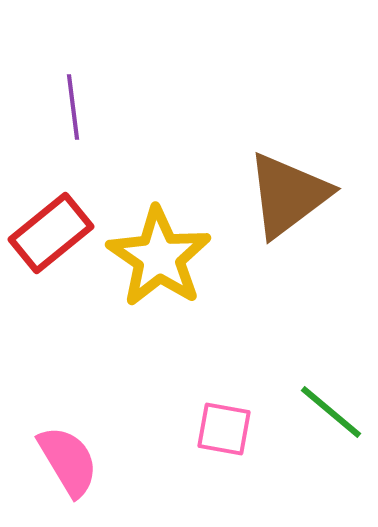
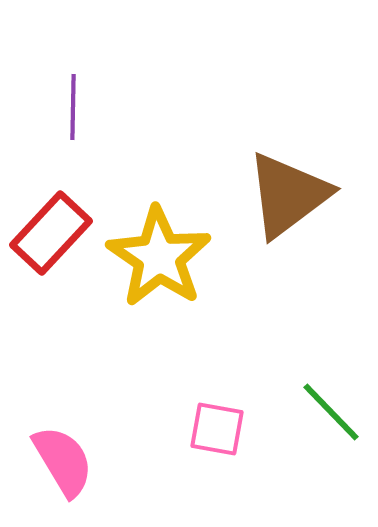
purple line: rotated 8 degrees clockwise
red rectangle: rotated 8 degrees counterclockwise
green line: rotated 6 degrees clockwise
pink square: moved 7 px left
pink semicircle: moved 5 px left
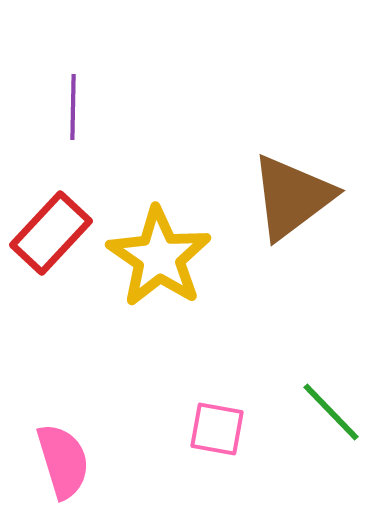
brown triangle: moved 4 px right, 2 px down
pink semicircle: rotated 14 degrees clockwise
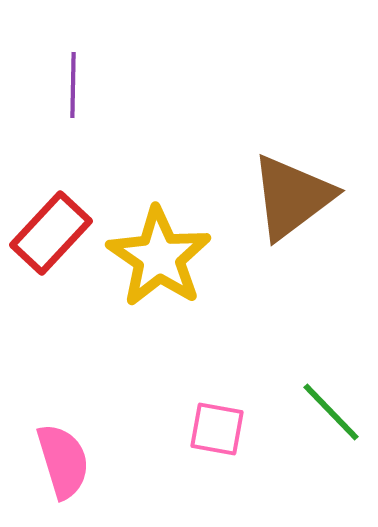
purple line: moved 22 px up
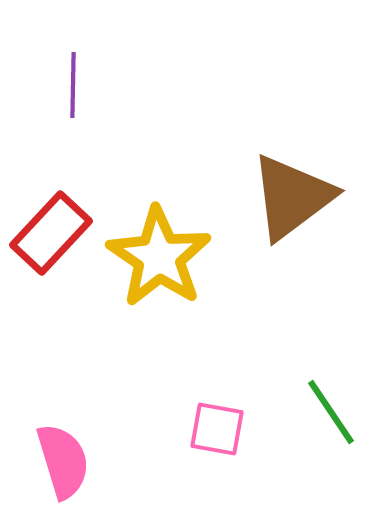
green line: rotated 10 degrees clockwise
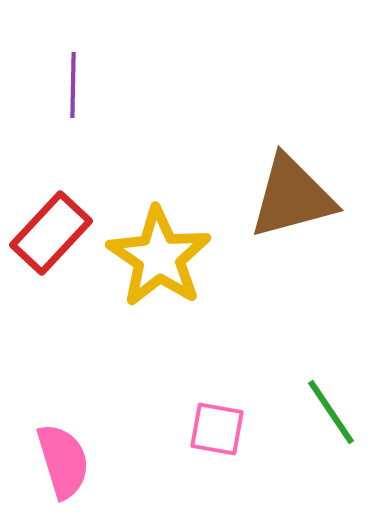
brown triangle: rotated 22 degrees clockwise
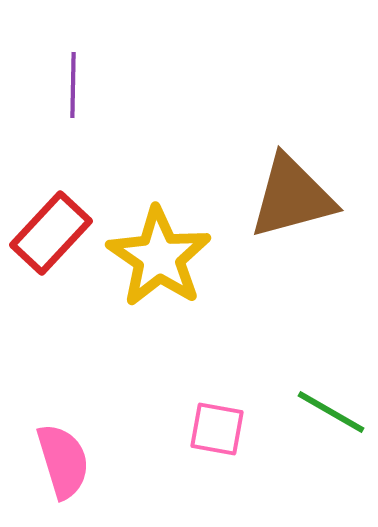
green line: rotated 26 degrees counterclockwise
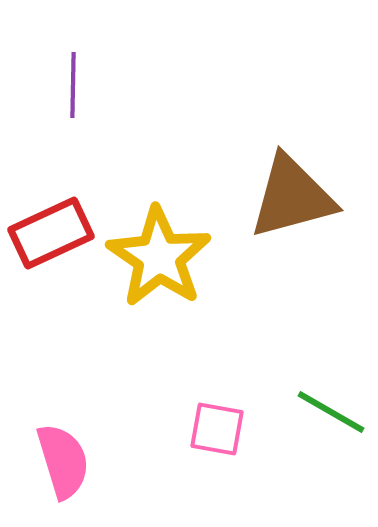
red rectangle: rotated 22 degrees clockwise
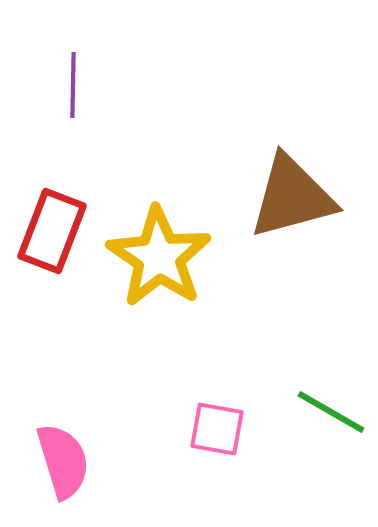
red rectangle: moved 1 px right, 2 px up; rotated 44 degrees counterclockwise
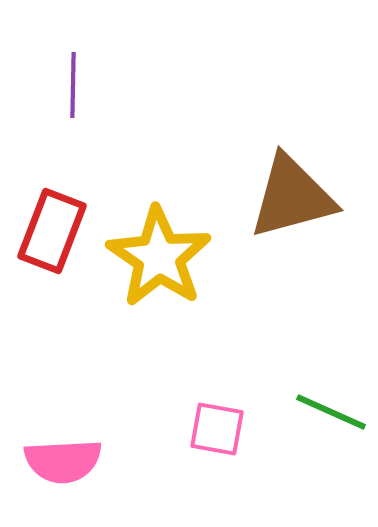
green line: rotated 6 degrees counterclockwise
pink semicircle: rotated 104 degrees clockwise
